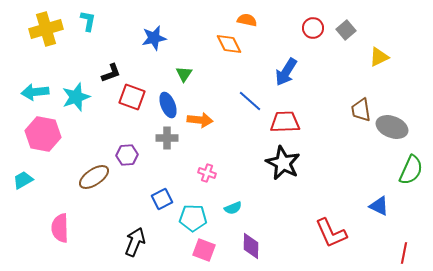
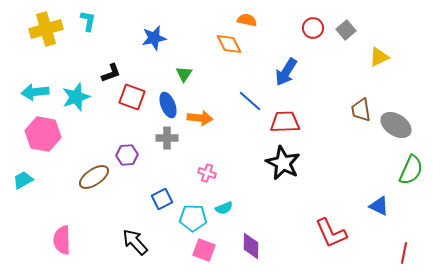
orange arrow: moved 2 px up
gray ellipse: moved 4 px right, 2 px up; rotated 12 degrees clockwise
cyan semicircle: moved 9 px left
pink semicircle: moved 2 px right, 12 px down
black arrow: rotated 64 degrees counterclockwise
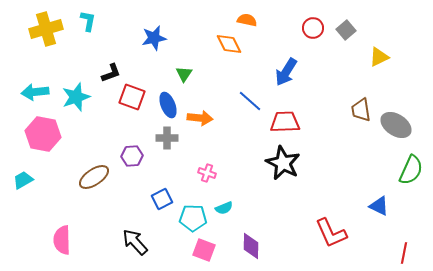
purple hexagon: moved 5 px right, 1 px down
